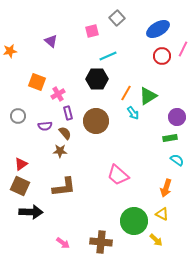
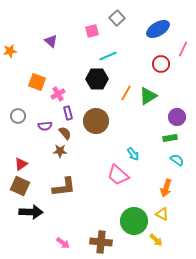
red circle: moved 1 px left, 8 px down
cyan arrow: moved 41 px down
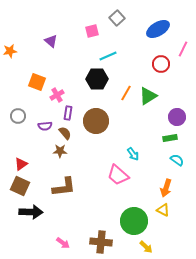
pink cross: moved 1 px left, 1 px down
purple rectangle: rotated 24 degrees clockwise
yellow triangle: moved 1 px right, 4 px up
yellow arrow: moved 10 px left, 7 px down
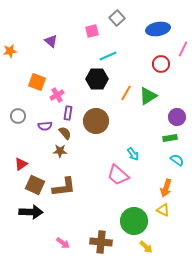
blue ellipse: rotated 20 degrees clockwise
brown square: moved 15 px right, 1 px up
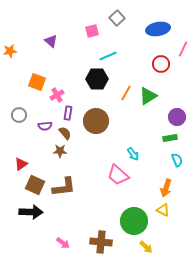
gray circle: moved 1 px right, 1 px up
cyan semicircle: rotated 32 degrees clockwise
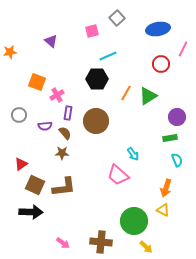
orange star: moved 1 px down
brown star: moved 2 px right, 2 px down
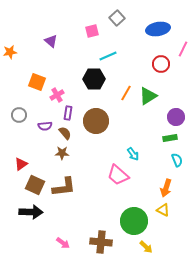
black hexagon: moved 3 px left
purple circle: moved 1 px left
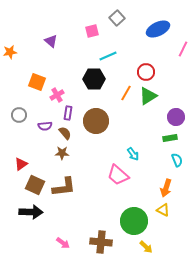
blue ellipse: rotated 15 degrees counterclockwise
red circle: moved 15 px left, 8 px down
